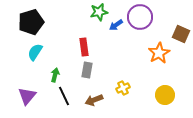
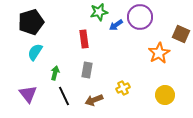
red rectangle: moved 8 px up
green arrow: moved 2 px up
purple triangle: moved 1 px right, 2 px up; rotated 18 degrees counterclockwise
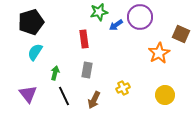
brown arrow: rotated 42 degrees counterclockwise
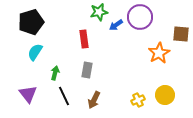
brown square: rotated 18 degrees counterclockwise
yellow cross: moved 15 px right, 12 px down
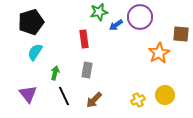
brown arrow: rotated 18 degrees clockwise
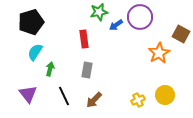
brown square: rotated 24 degrees clockwise
green arrow: moved 5 px left, 4 px up
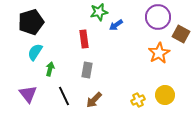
purple circle: moved 18 px right
